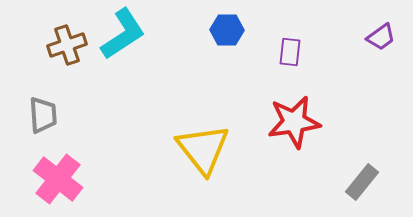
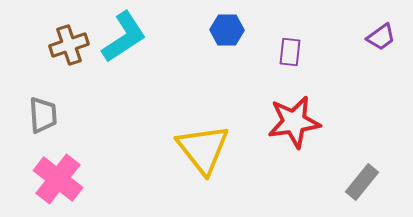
cyan L-shape: moved 1 px right, 3 px down
brown cross: moved 2 px right
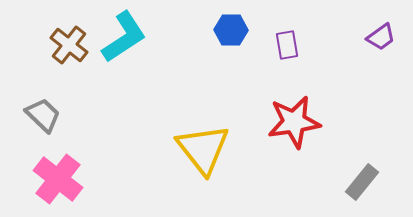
blue hexagon: moved 4 px right
brown cross: rotated 33 degrees counterclockwise
purple rectangle: moved 3 px left, 7 px up; rotated 16 degrees counterclockwise
gray trapezoid: rotated 42 degrees counterclockwise
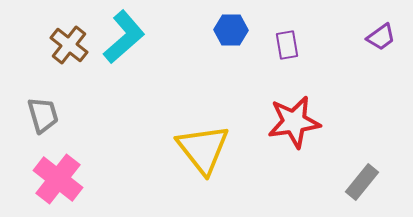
cyan L-shape: rotated 8 degrees counterclockwise
gray trapezoid: rotated 30 degrees clockwise
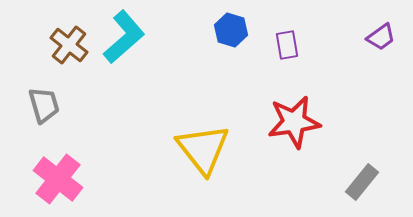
blue hexagon: rotated 16 degrees clockwise
gray trapezoid: moved 1 px right, 10 px up
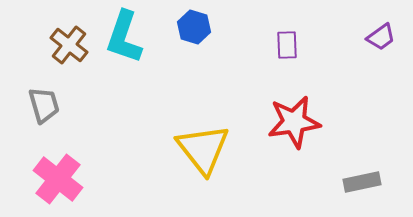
blue hexagon: moved 37 px left, 3 px up
cyan L-shape: rotated 150 degrees clockwise
purple rectangle: rotated 8 degrees clockwise
gray rectangle: rotated 39 degrees clockwise
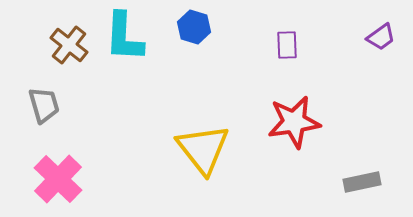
cyan L-shape: rotated 16 degrees counterclockwise
pink cross: rotated 6 degrees clockwise
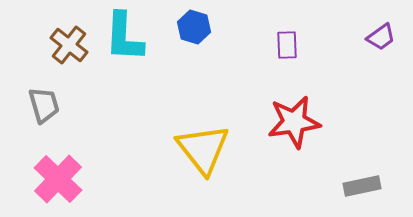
gray rectangle: moved 4 px down
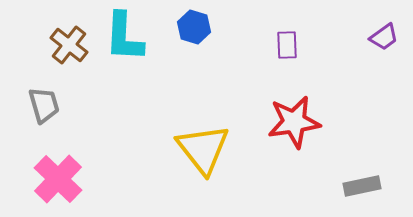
purple trapezoid: moved 3 px right
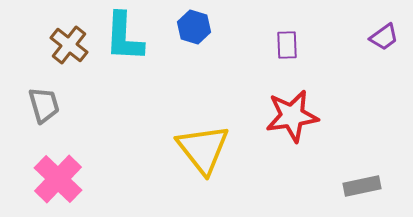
red star: moved 2 px left, 6 px up
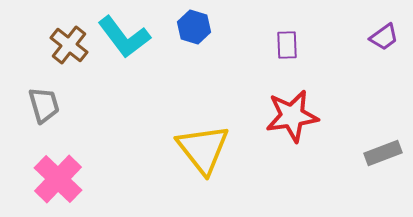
cyan L-shape: rotated 40 degrees counterclockwise
gray rectangle: moved 21 px right, 33 px up; rotated 9 degrees counterclockwise
